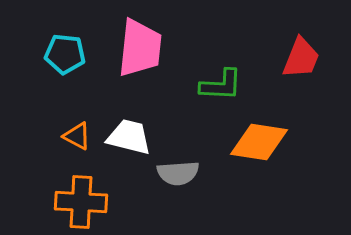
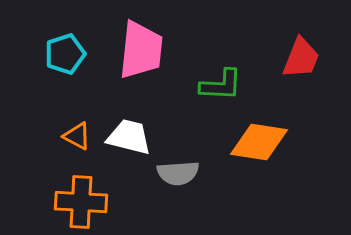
pink trapezoid: moved 1 px right, 2 px down
cyan pentagon: rotated 24 degrees counterclockwise
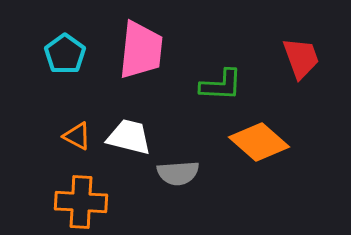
cyan pentagon: rotated 18 degrees counterclockwise
red trapezoid: rotated 42 degrees counterclockwise
orange diamond: rotated 32 degrees clockwise
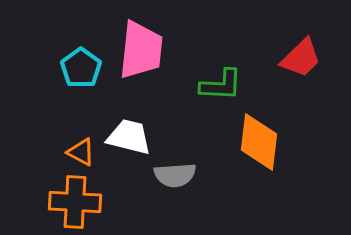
cyan pentagon: moved 16 px right, 14 px down
red trapezoid: rotated 66 degrees clockwise
orange triangle: moved 4 px right, 16 px down
orange diamond: rotated 56 degrees clockwise
gray semicircle: moved 3 px left, 2 px down
orange cross: moved 6 px left
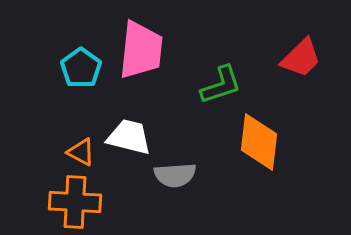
green L-shape: rotated 21 degrees counterclockwise
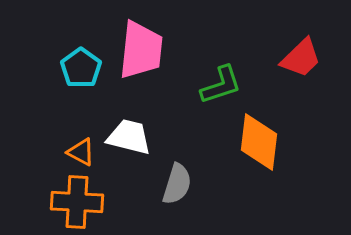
gray semicircle: moved 2 px right, 9 px down; rotated 69 degrees counterclockwise
orange cross: moved 2 px right
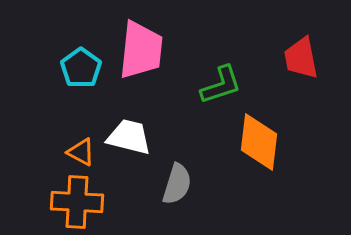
red trapezoid: rotated 123 degrees clockwise
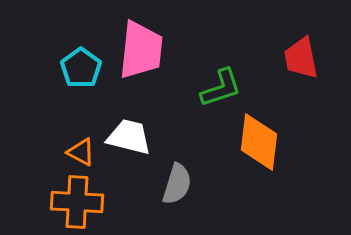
green L-shape: moved 3 px down
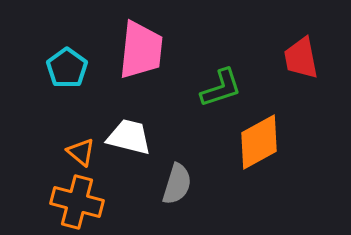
cyan pentagon: moved 14 px left
orange diamond: rotated 54 degrees clockwise
orange triangle: rotated 12 degrees clockwise
orange cross: rotated 12 degrees clockwise
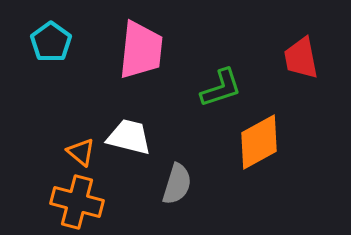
cyan pentagon: moved 16 px left, 26 px up
